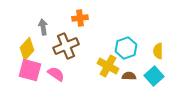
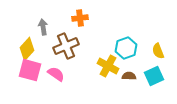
yellow semicircle: rotated 21 degrees counterclockwise
cyan square: rotated 18 degrees clockwise
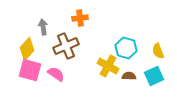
cyan hexagon: rotated 25 degrees counterclockwise
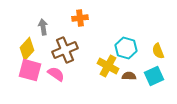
brown cross: moved 1 px left, 4 px down
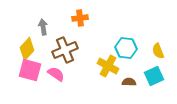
cyan hexagon: rotated 10 degrees counterclockwise
brown semicircle: moved 6 px down
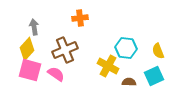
gray arrow: moved 9 px left
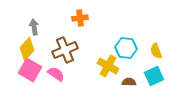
yellow semicircle: moved 2 px left
pink square: rotated 15 degrees clockwise
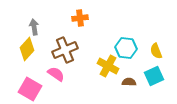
pink square: moved 19 px down
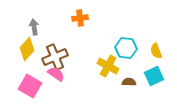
brown cross: moved 10 px left, 7 px down
pink square: moved 3 px up
